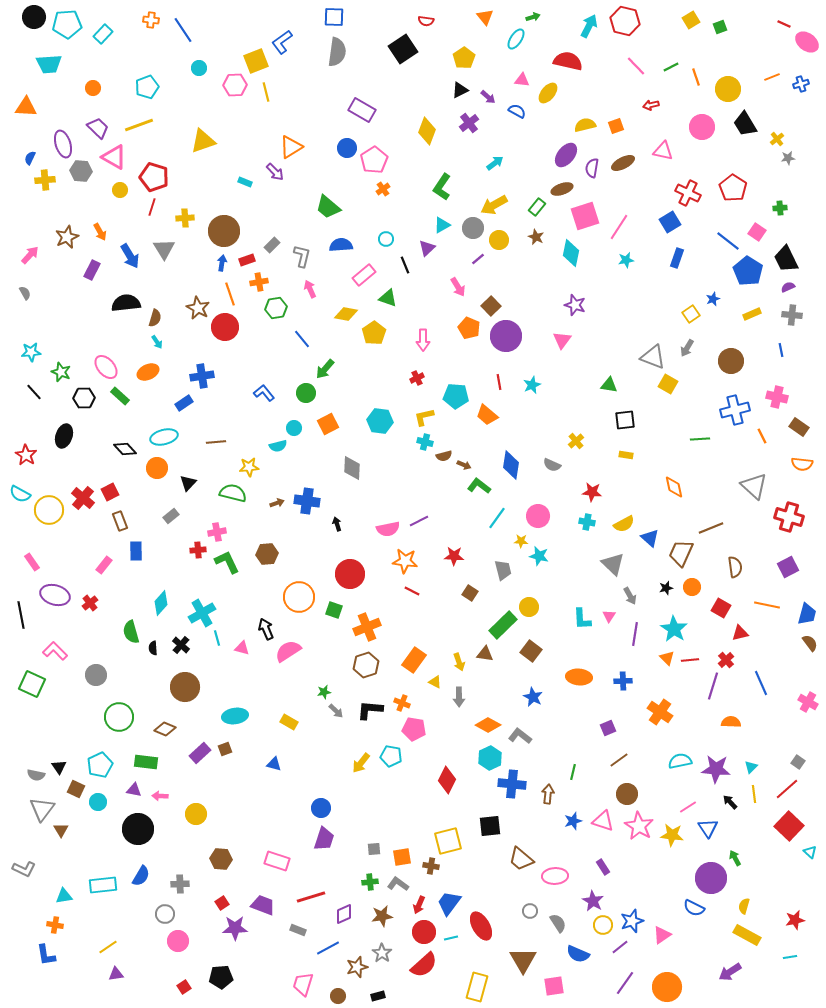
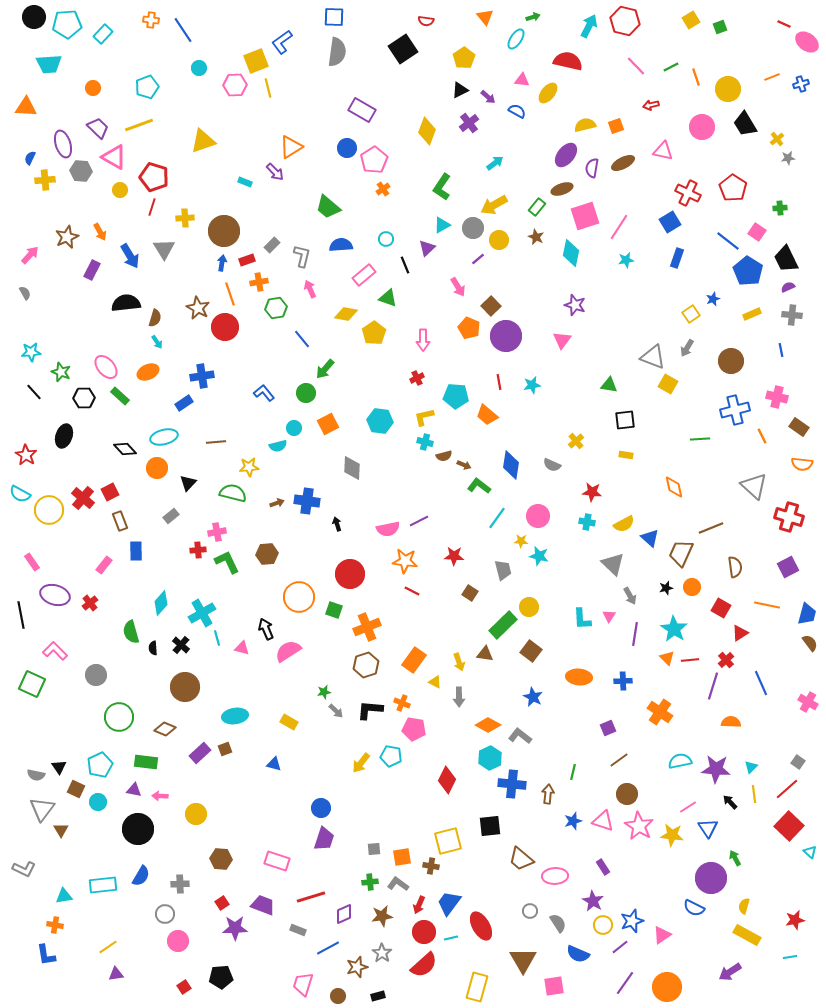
yellow line at (266, 92): moved 2 px right, 4 px up
cyan star at (532, 385): rotated 12 degrees clockwise
red triangle at (740, 633): rotated 18 degrees counterclockwise
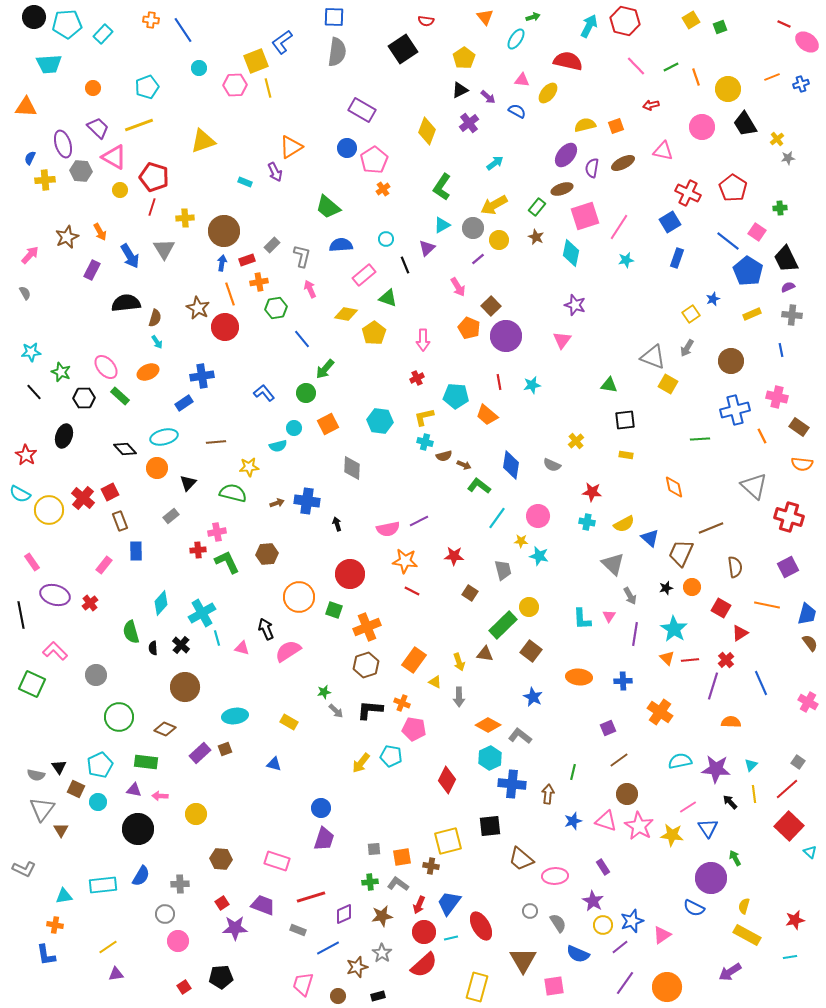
purple arrow at (275, 172): rotated 18 degrees clockwise
cyan triangle at (751, 767): moved 2 px up
pink triangle at (603, 821): moved 3 px right
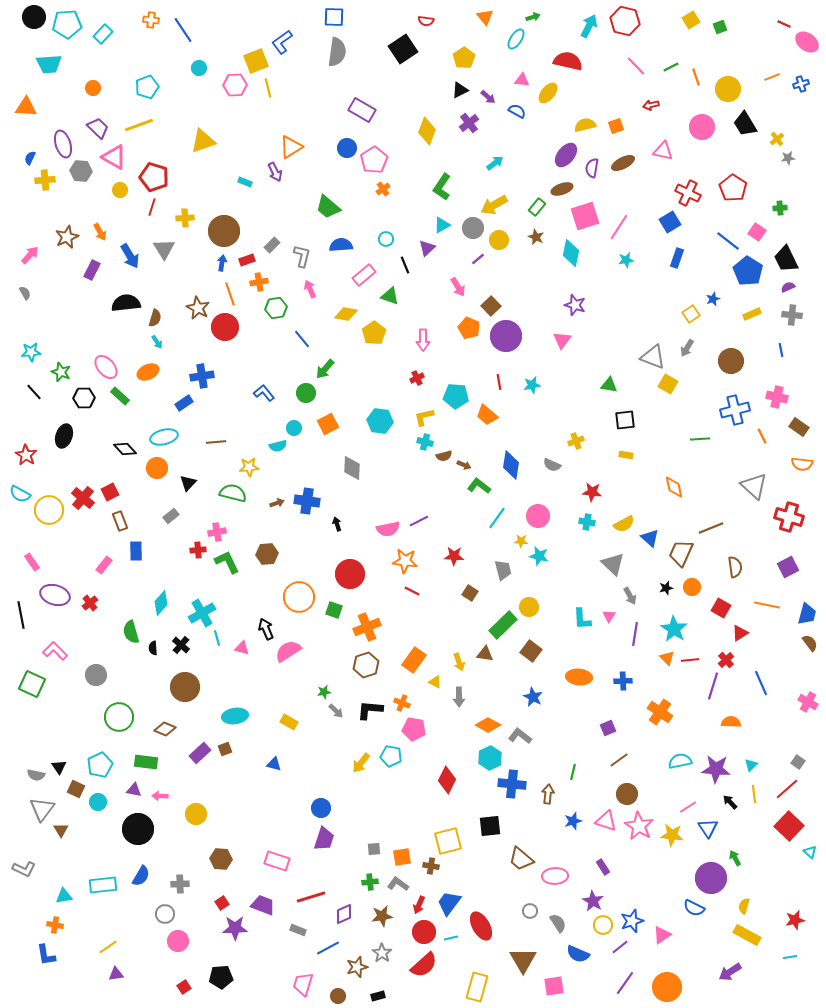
green triangle at (388, 298): moved 2 px right, 2 px up
yellow cross at (576, 441): rotated 21 degrees clockwise
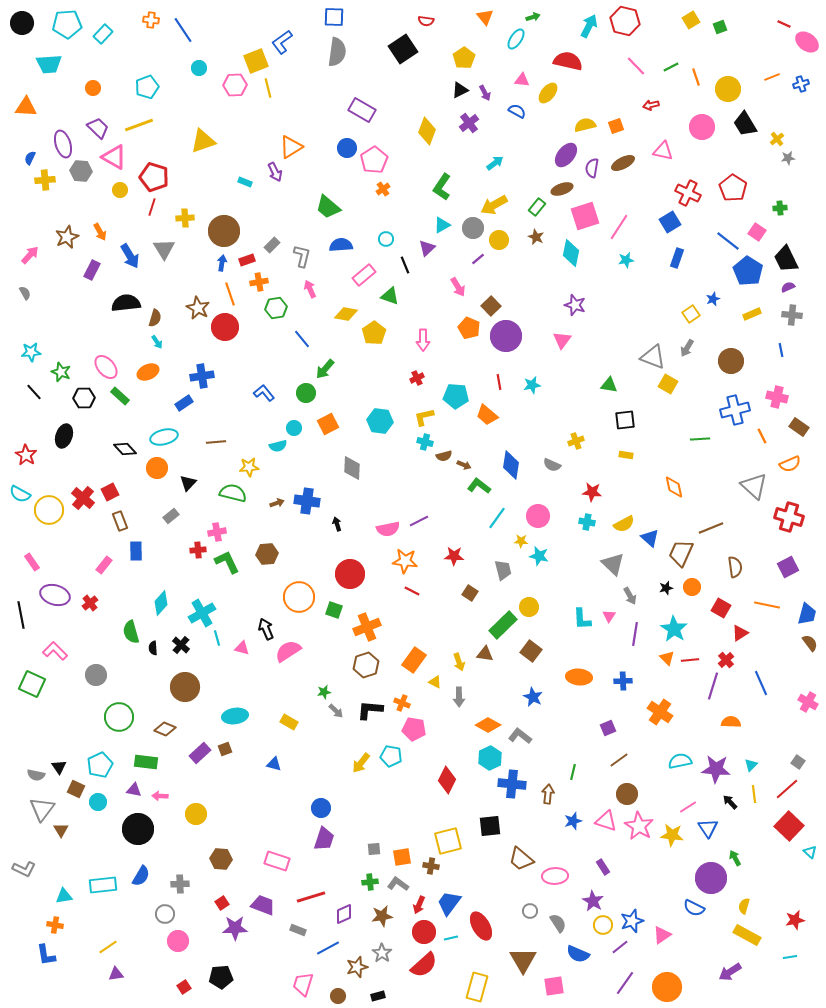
black circle at (34, 17): moved 12 px left, 6 px down
purple arrow at (488, 97): moved 3 px left, 4 px up; rotated 21 degrees clockwise
orange semicircle at (802, 464): moved 12 px left; rotated 30 degrees counterclockwise
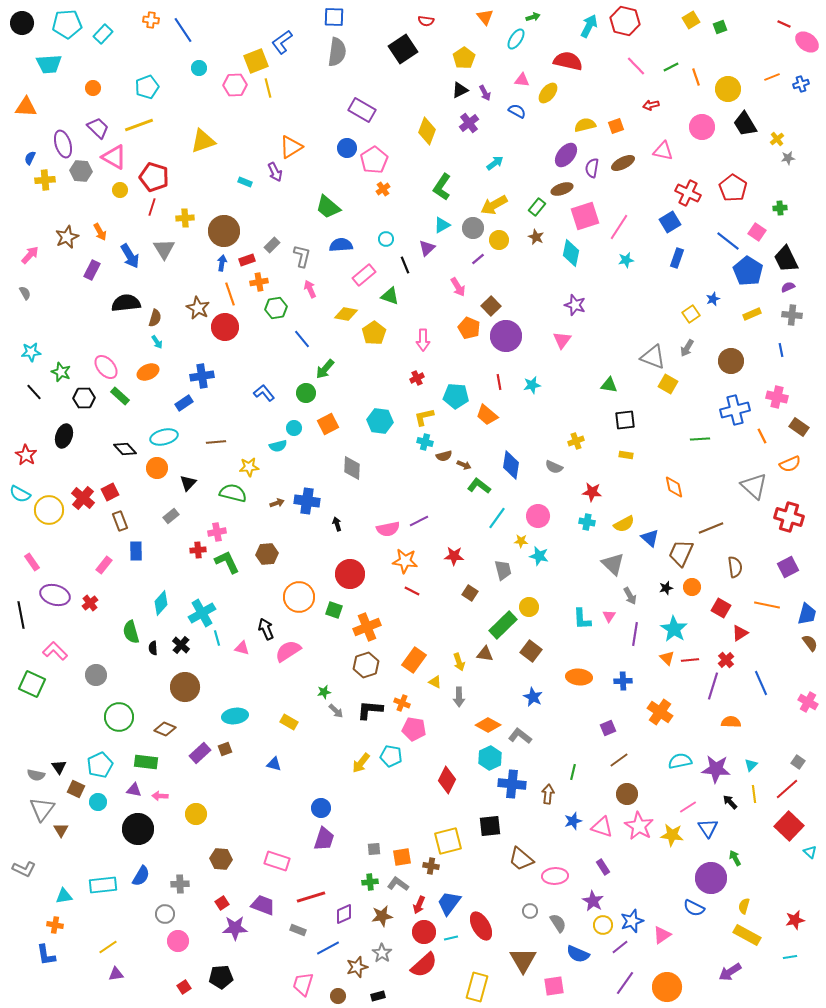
gray semicircle at (552, 465): moved 2 px right, 2 px down
pink triangle at (606, 821): moved 4 px left, 6 px down
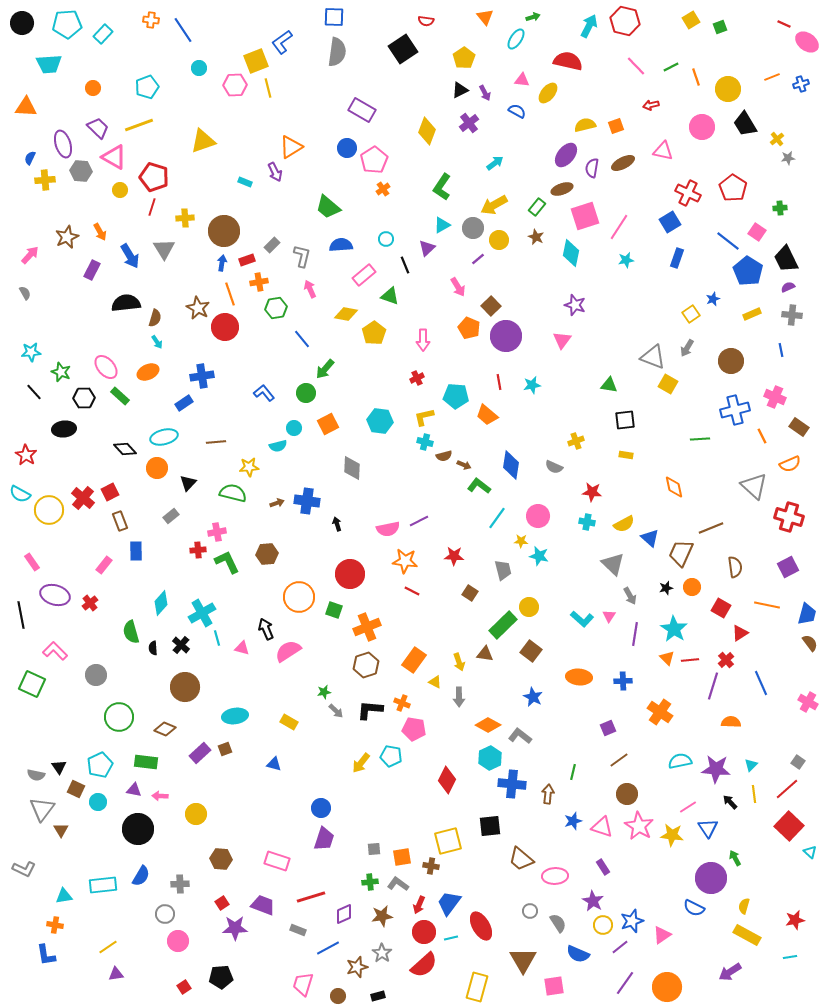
pink cross at (777, 397): moved 2 px left; rotated 10 degrees clockwise
black ellipse at (64, 436): moved 7 px up; rotated 65 degrees clockwise
cyan L-shape at (582, 619): rotated 45 degrees counterclockwise
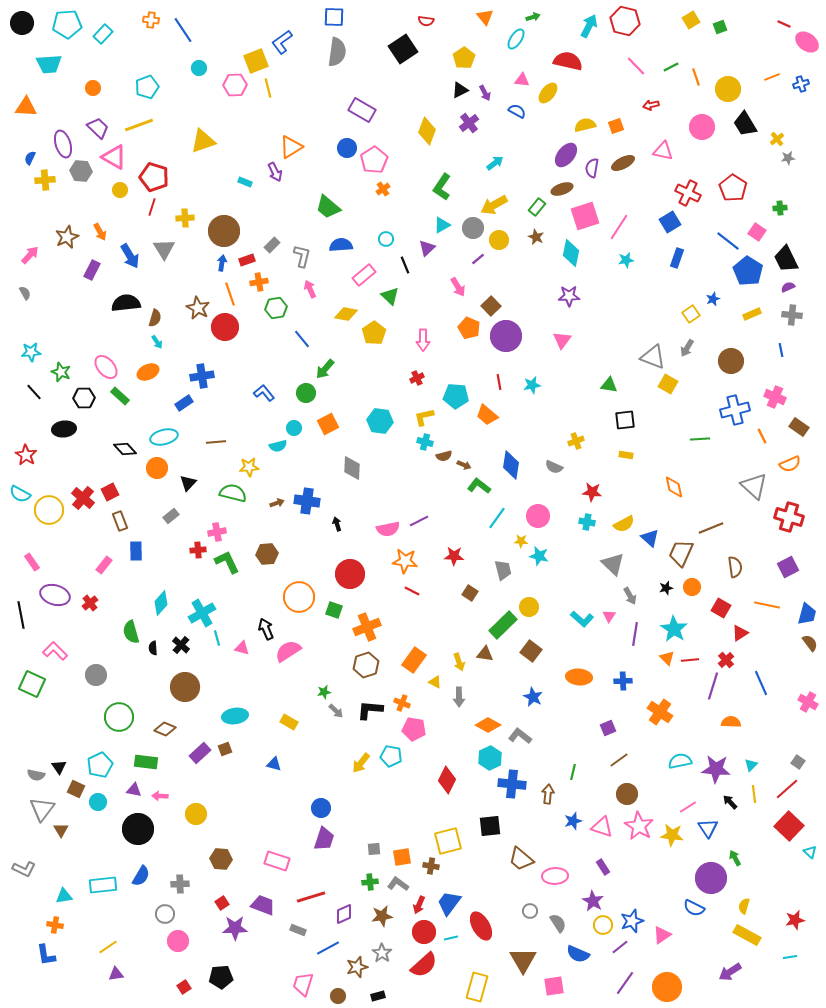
green triangle at (390, 296): rotated 24 degrees clockwise
purple star at (575, 305): moved 6 px left, 9 px up; rotated 20 degrees counterclockwise
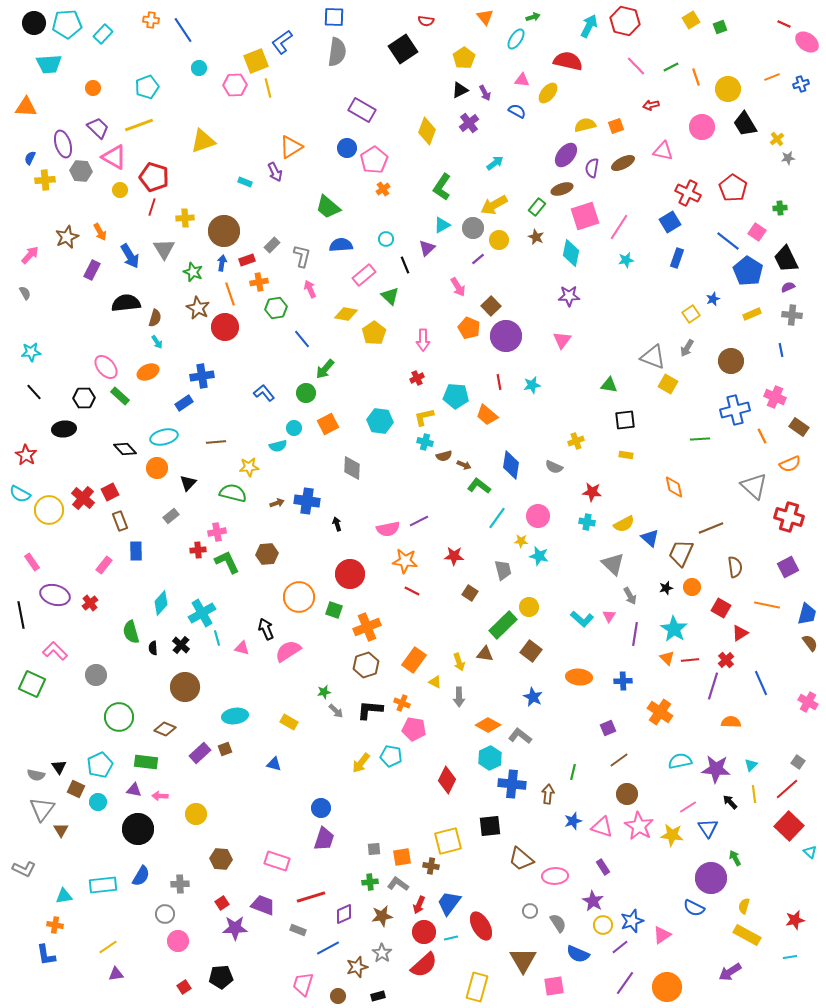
black circle at (22, 23): moved 12 px right
green star at (61, 372): moved 132 px right, 100 px up
